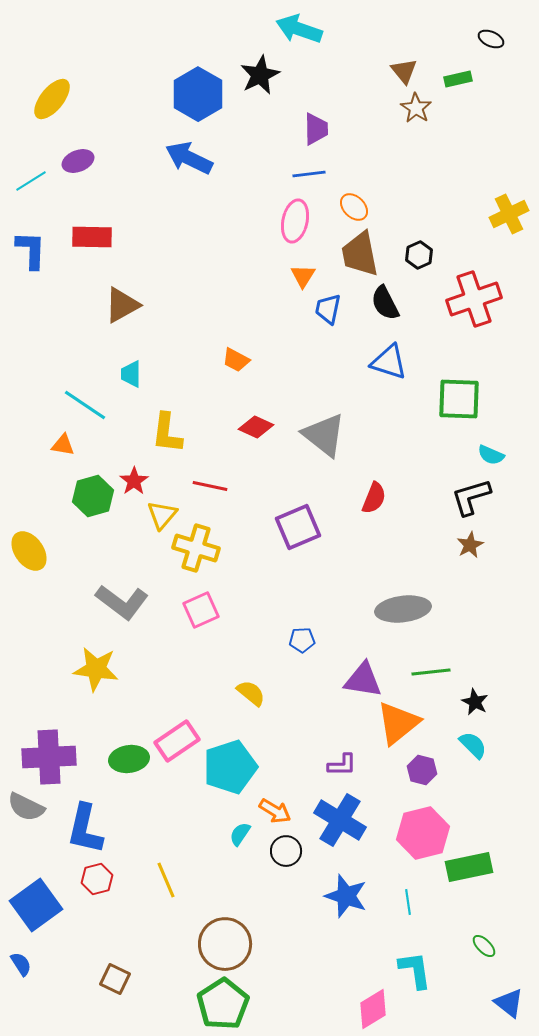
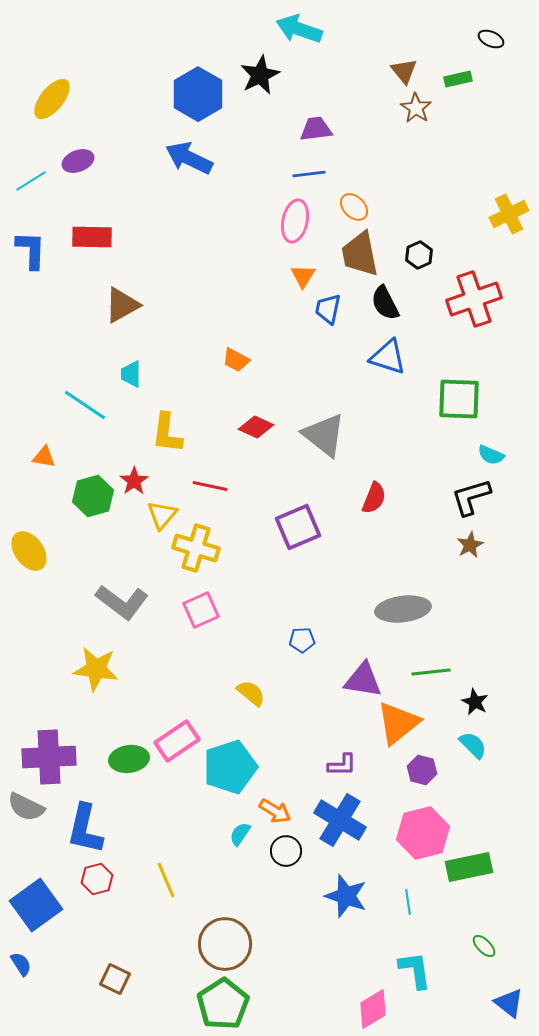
purple trapezoid at (316, 129): rotated 96 degrees counterclockwise
blue triangle at (389, 362): moved 1 px left, 5 px up
orange triangle at (63, 445): moved 19 px left, 12 px down
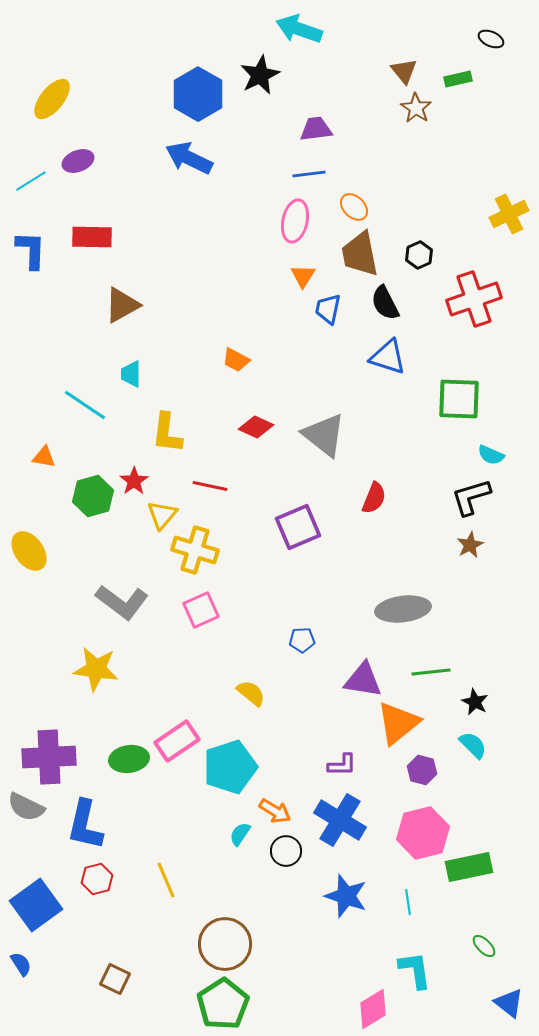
yellow cross at (196, 548): moved 1 px left, 2 px down
blue L-shape at (85, 829): moved 4 px up
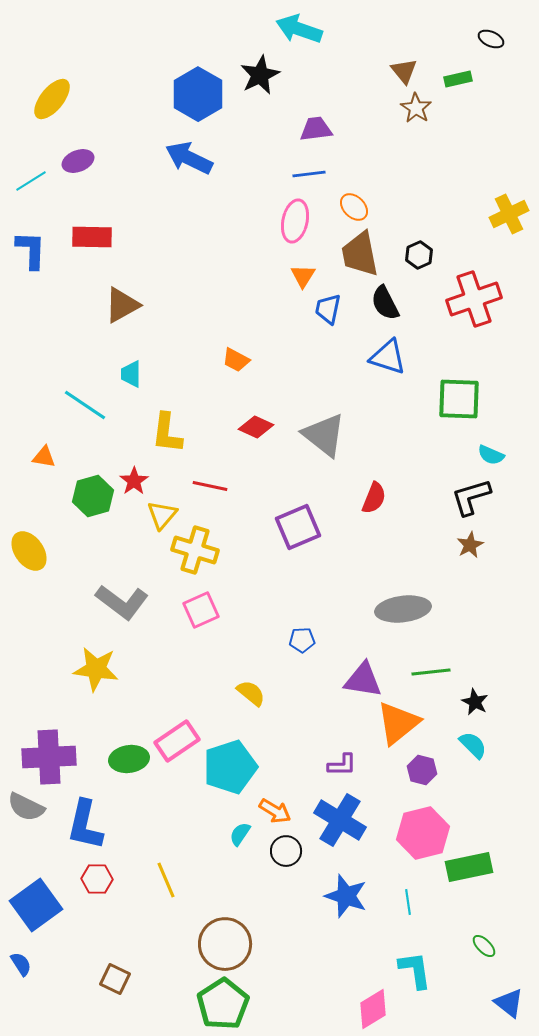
red hexagon at (97, 879): rotated 16 degrees clockwise
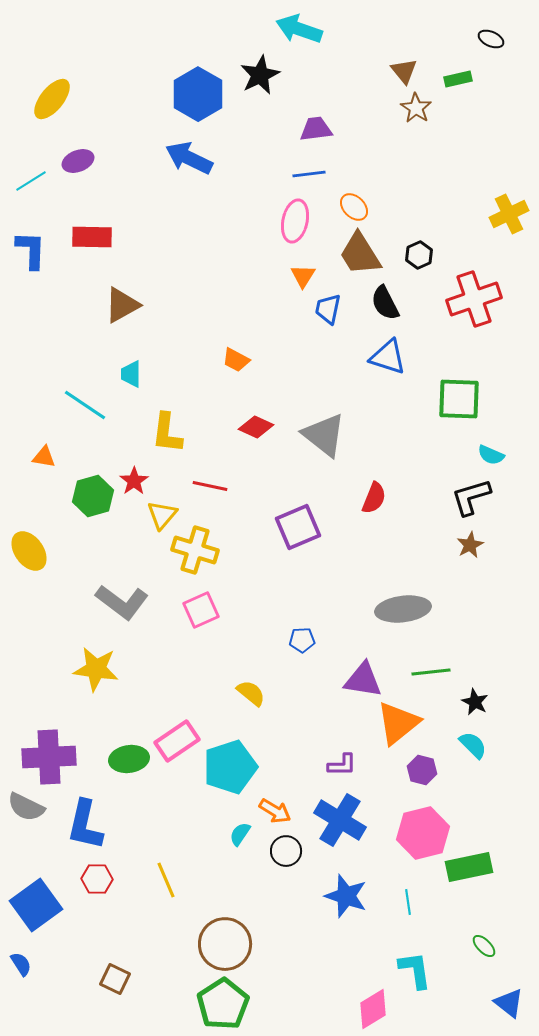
brown trapezoid at (360, 254): rotated 21 degrees counterclockwise
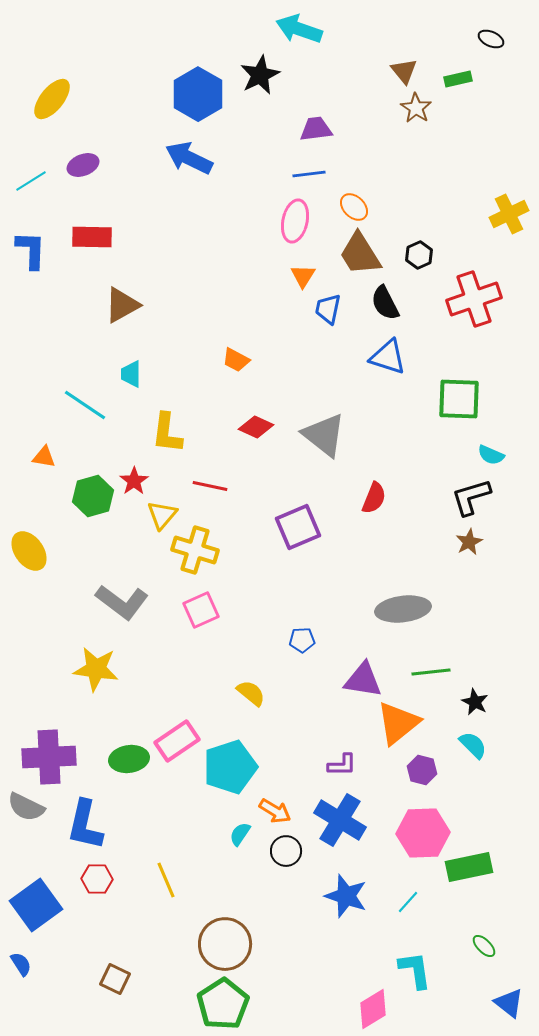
purple ellipse at (78, 161): moved 5 px right, 4 px down
brown star at (470, 545): moved 1 px left, 3 px up
pink hexagon at (423, 833): rotated 12 degrees clockwise
cyan line at (408, 902): rotated 50 degrees clockwise
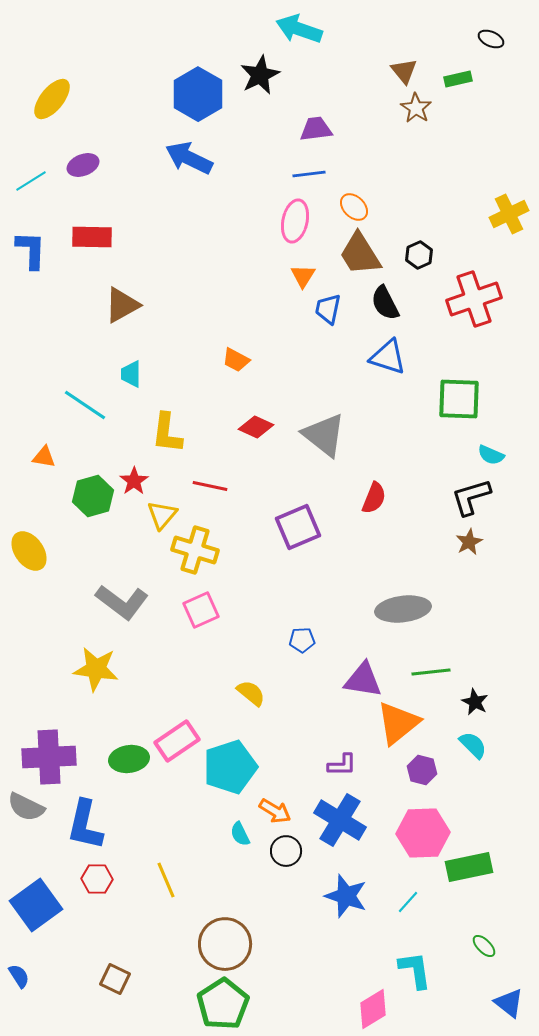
cyan semicircle at (240, 834): rotated 60 degrees counterclockwise
blue semicircle at (21, 964): moved 2 px left, 12 px down
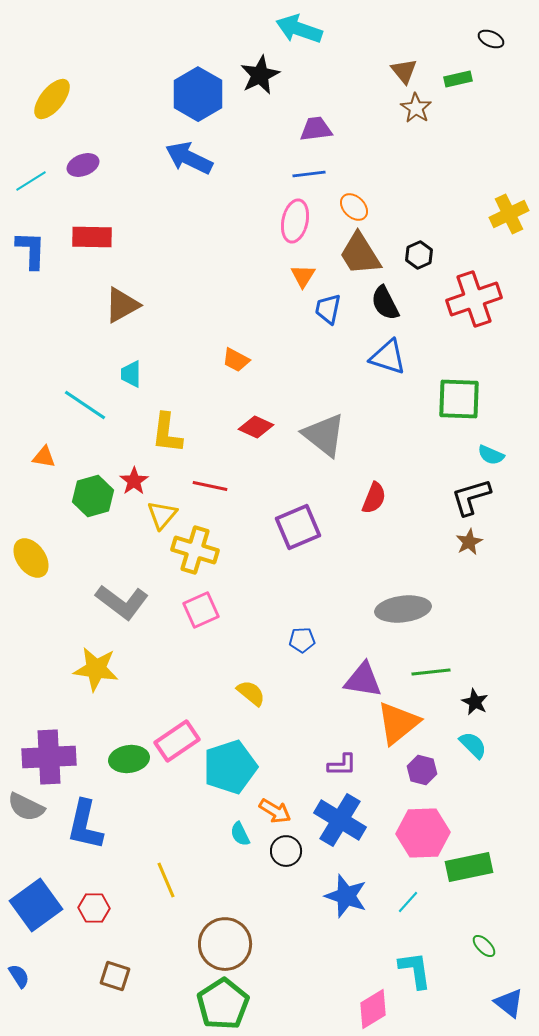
yellow ellipse at (29, 551): moved 2 px right, 7 px down
red hexagon at (97, 879): moved 3 px left, 29 px down
brown square at (115, 979): moved 3 px up; rotated 8 degrees counterclockwise
